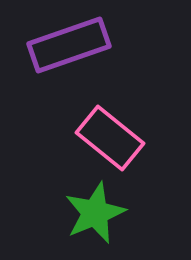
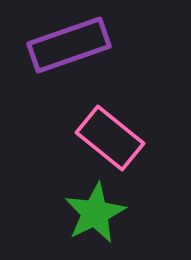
green star: rotated 4 degrees counterclockwise
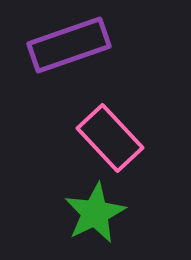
pink rectangle: rotated 8 degrees clockwise
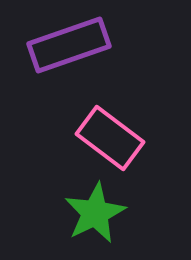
pink rectangle: rotated 10 degrees counterclockwise
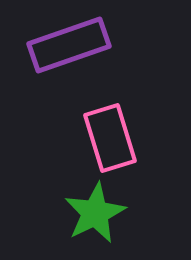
pink rectangle: rotated 36 degrees clockwise
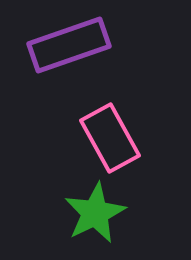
pink rectangle: rotated 12 degrees counterclockwise
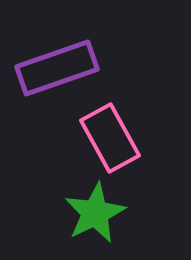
purple rectangle: moved 12 px left, 23 px down
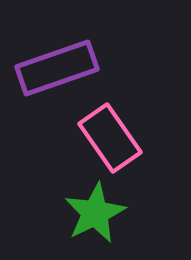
pink rectangle: rotated 6 degrees counterclockwise
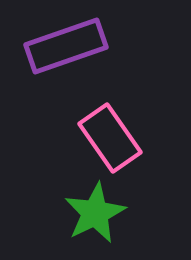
purple rectangle: moved 9 px right, 22 px up
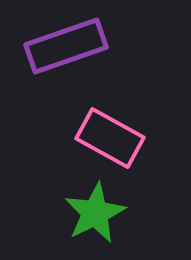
pink rectangle: rotated 26 degrees counterclockwise
